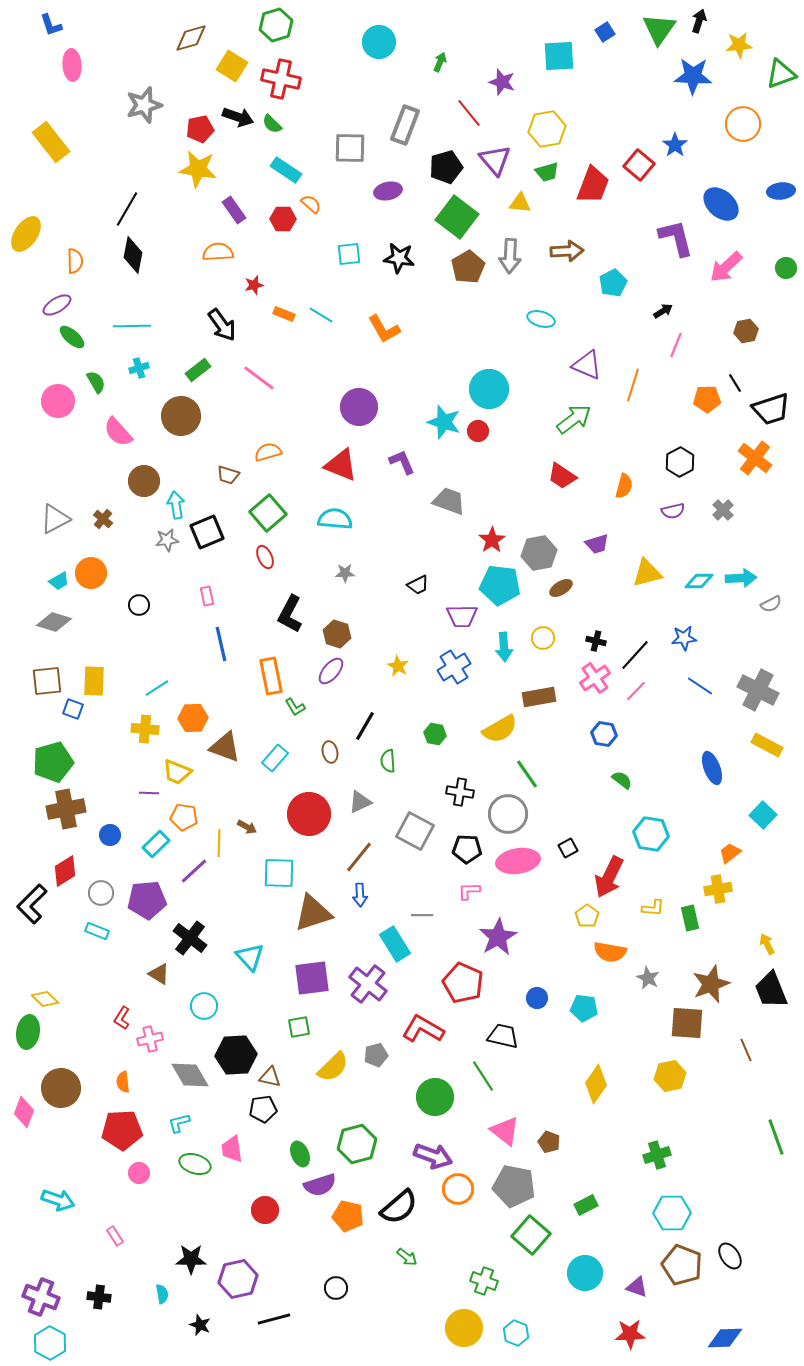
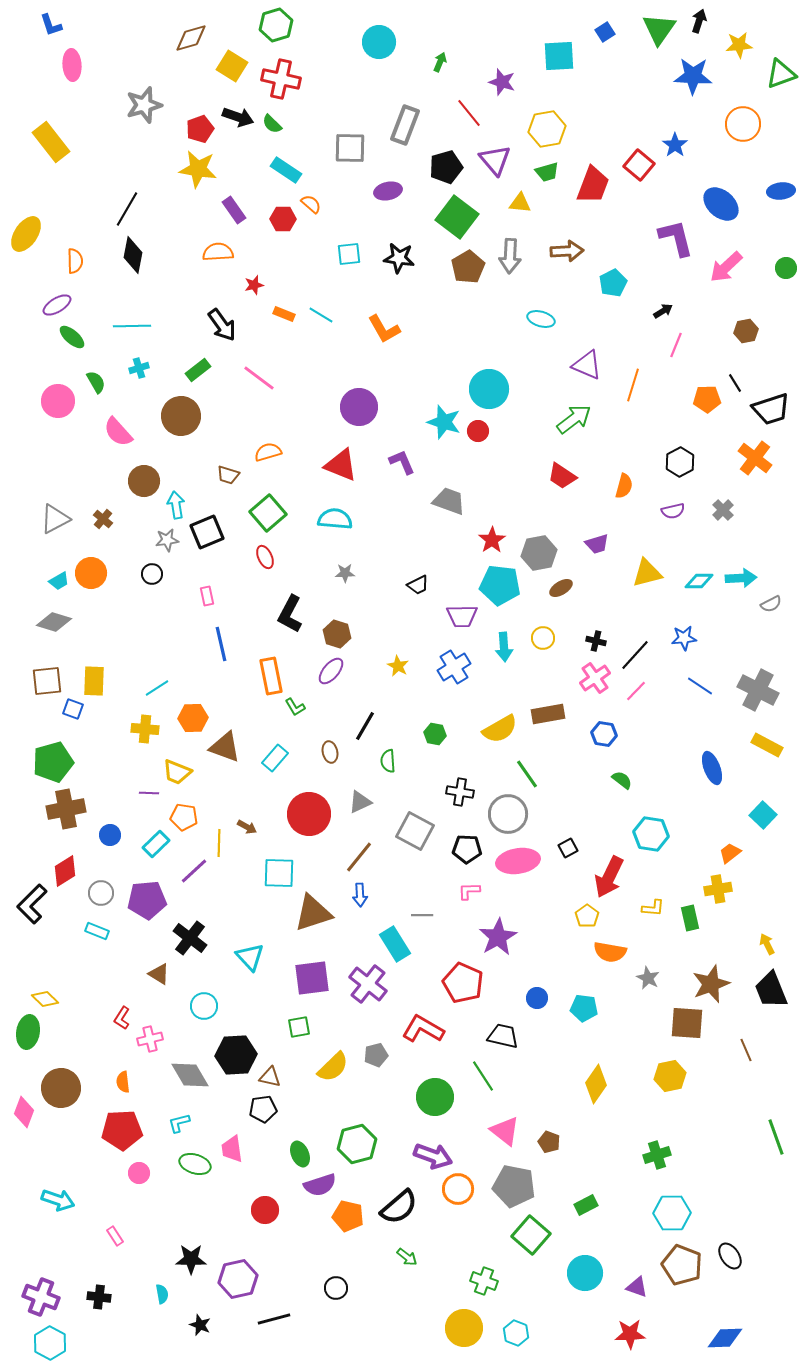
red pentagon at (200, 129): rotated 8 degrees counterclockwise
black circle at (139, 605): moved 13 px right, 31 px up
brown rectangle at (539, 697): moved 9 px right, 17 px down
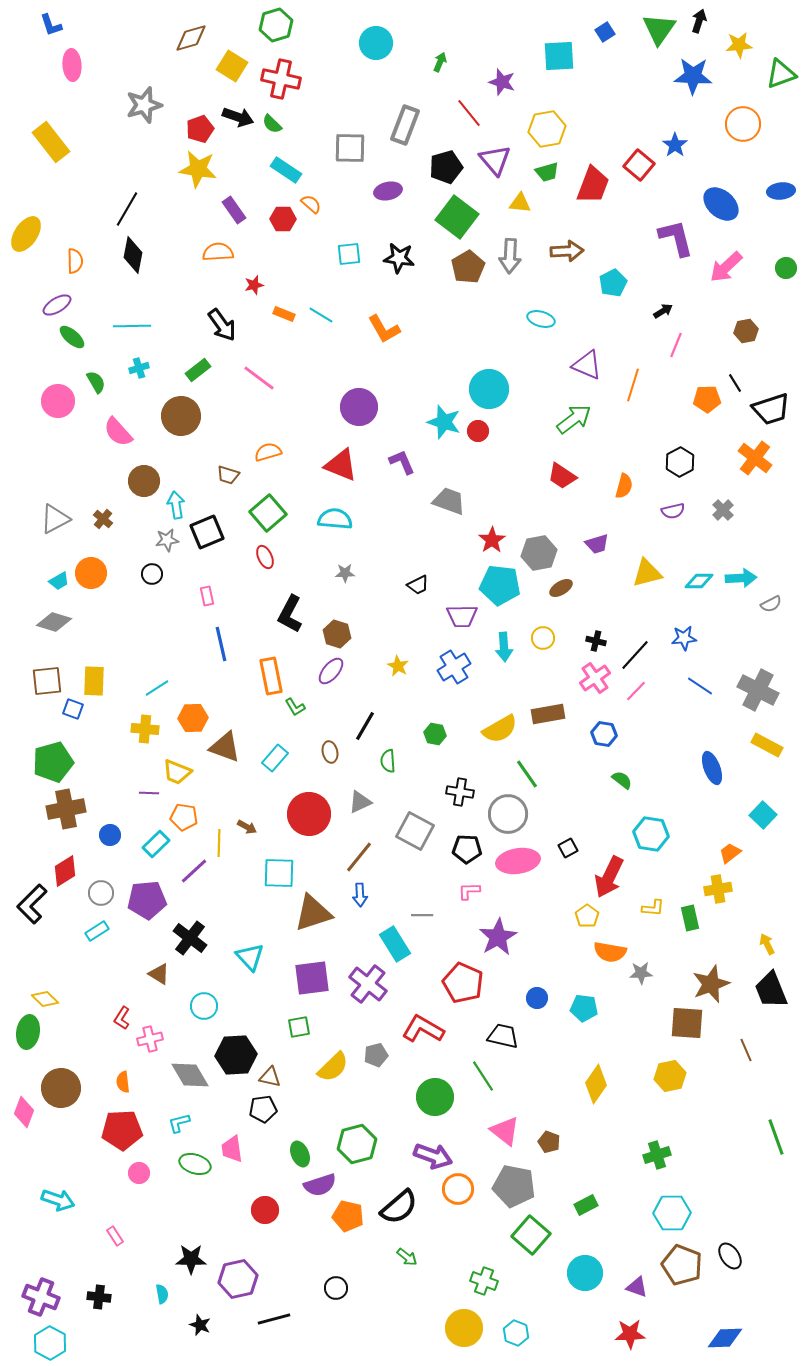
cyan circle at (379, 42): moved 3 px left, 1 px down
cyan rectangle at (97, 931): rotated 55 degrees counterclockwise
gray star at (648, 978): moved 7 px left, 5 px up; rotated 30 degrees counterclockwise
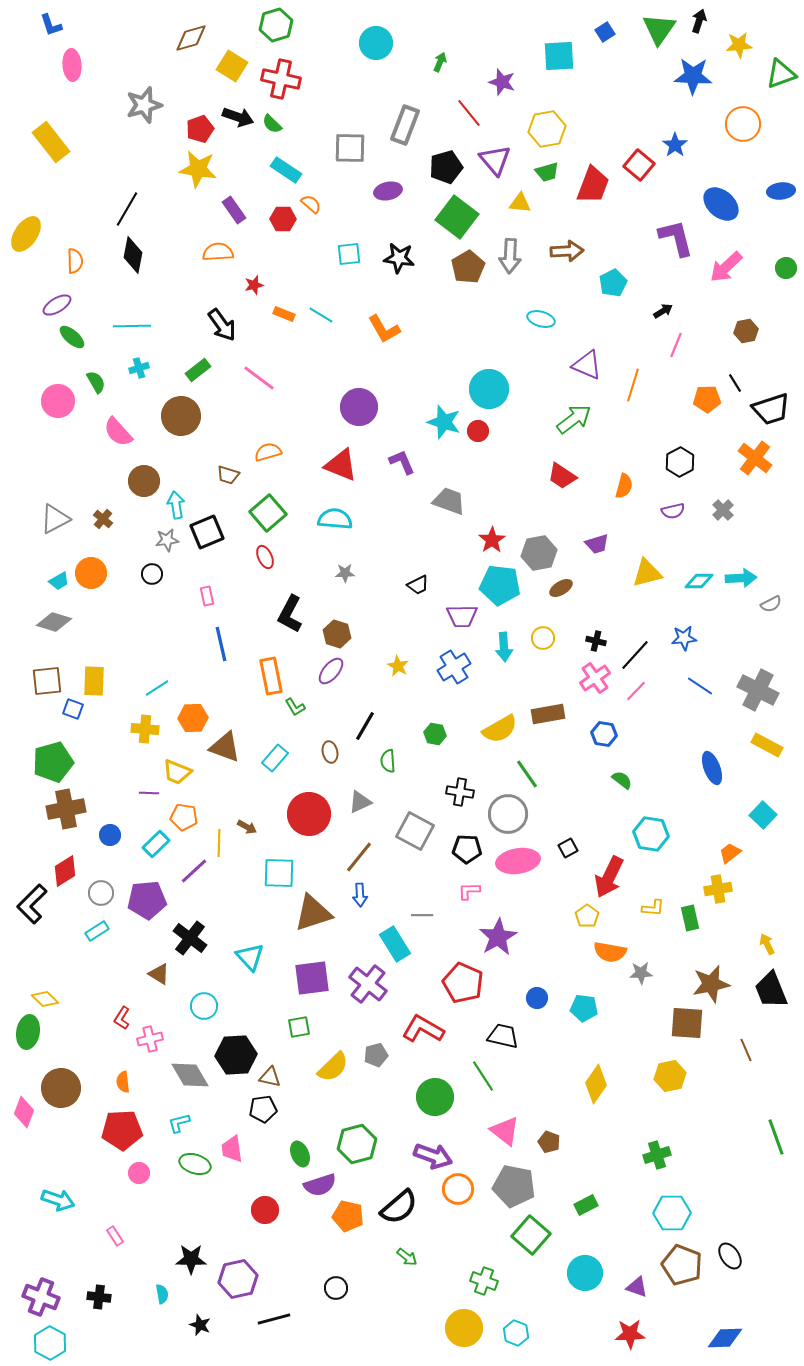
brown star at (711, 984): rotated 9 degrees clockwise
